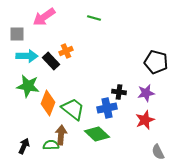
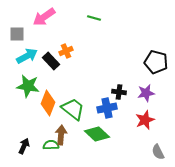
cyan arrow: rotated 30 degrees counterclockwise
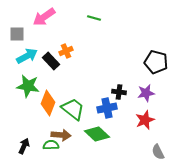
brown arrow: rotated 90 degrees clockwise
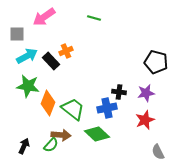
green semicircle: rotated 133 degrees clockwise
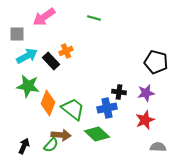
gray semicircle: moved 5 px up; rotated 119 degrees clockwise
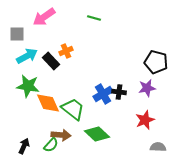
purple star: moved 1 px right, 5 px up
orange diamond: rotated 45 degrees counterclockwise
blue cross: moved 4 px left, 14 px up; rotated 18 degrees counterclockwise
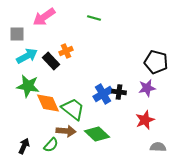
brown arrow: moved 5 px right, 4 px up
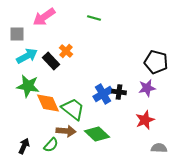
orange cross: rotated 24 degrees counterclockwise
gray semicircle: moved 1 px right, 1 px down
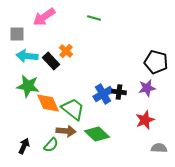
cyan arrow: rotated 145 degrees counterclockwise
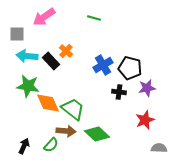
black pentagon: moved 26 px left, 6 px down
blue cross: moved 29 px up
